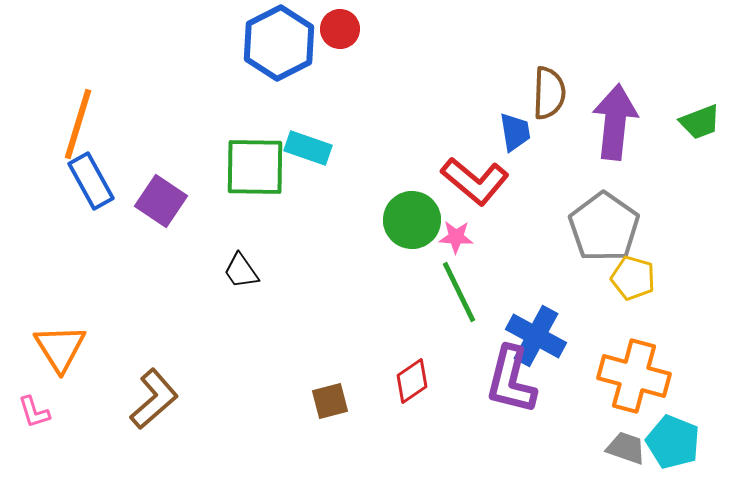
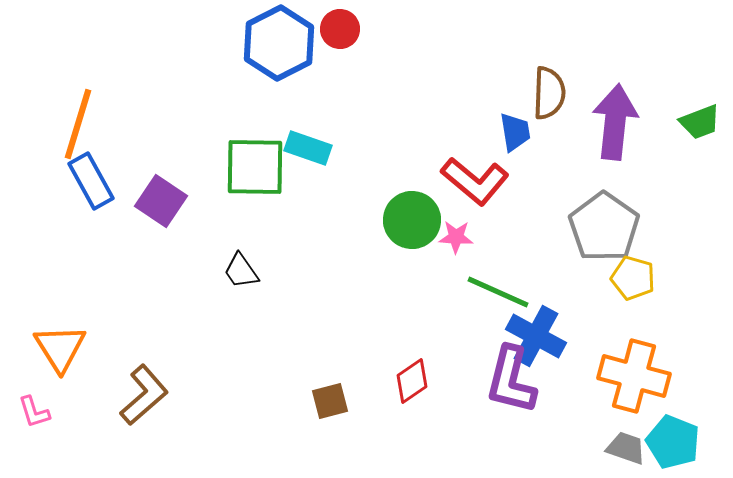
green line: moved 39 px right; rotated 40 degrees counterclockwise
brown L-shape: moved 10 px left, 4 px up
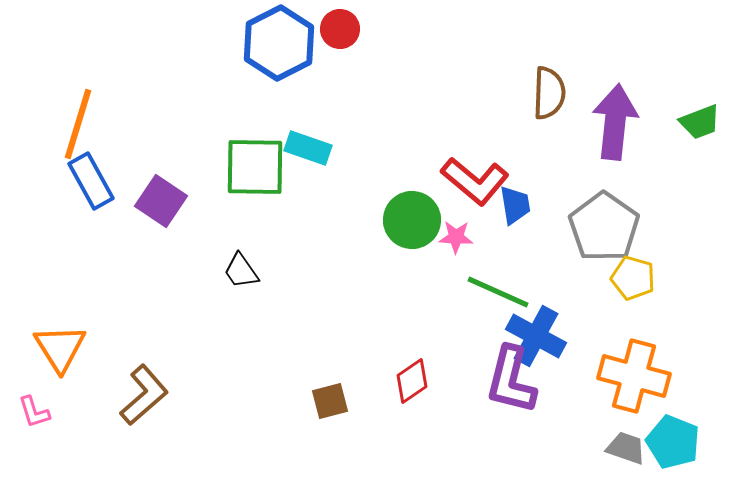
blue trapezoid: moved 73 px down
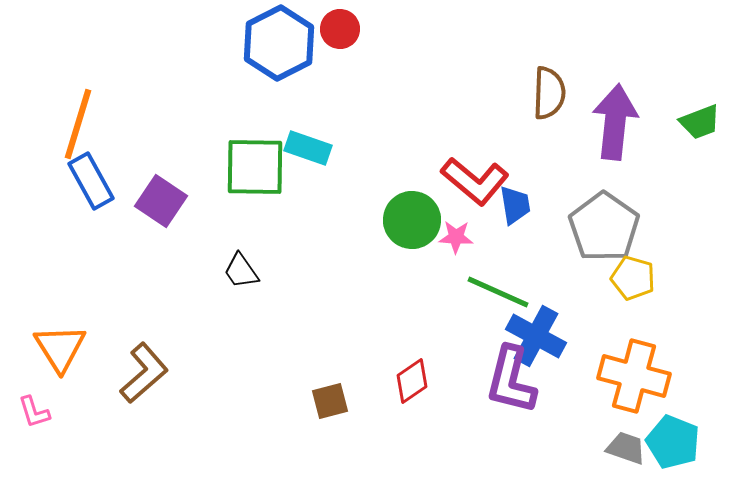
brown L-shape: moved 22 px up
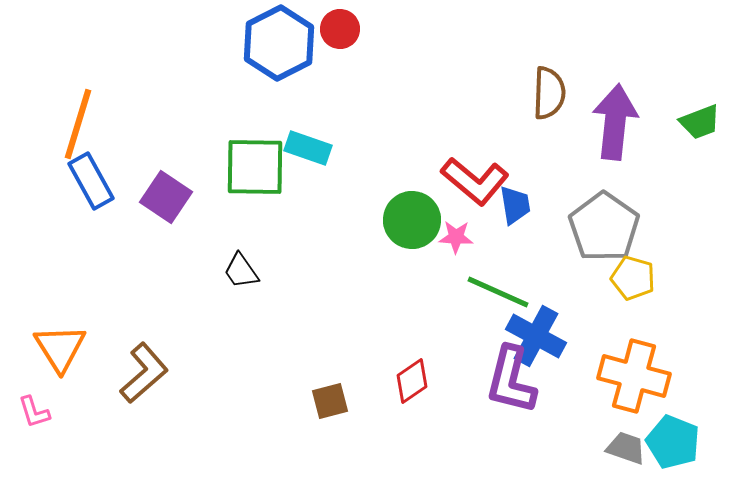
purple square: moved 5 px right, 4 px up
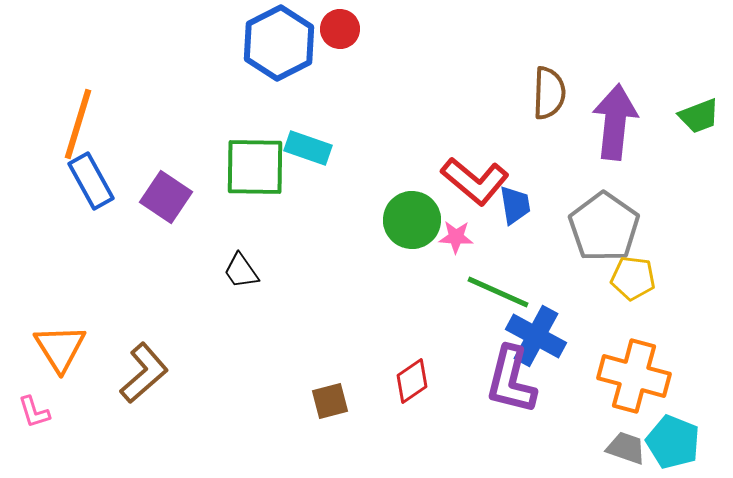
green trapezoid: moved 1 px left, 6 px up
yellow pentagon: rotated 9 degrees counterclockwise
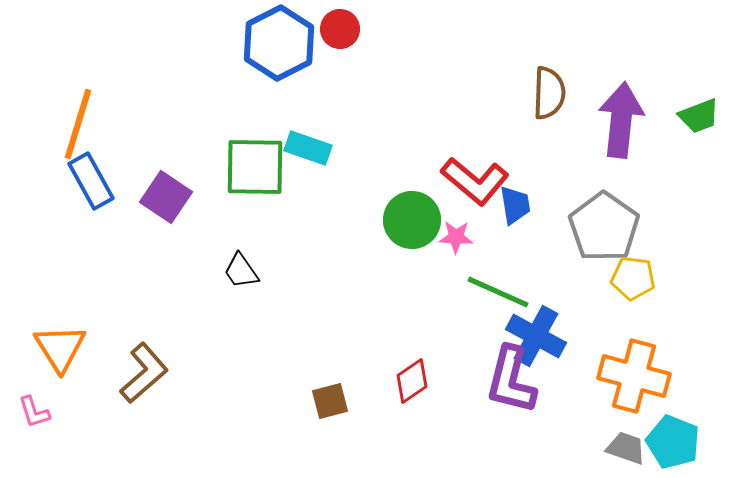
purple arrow: moved 6 px right, 2 px up
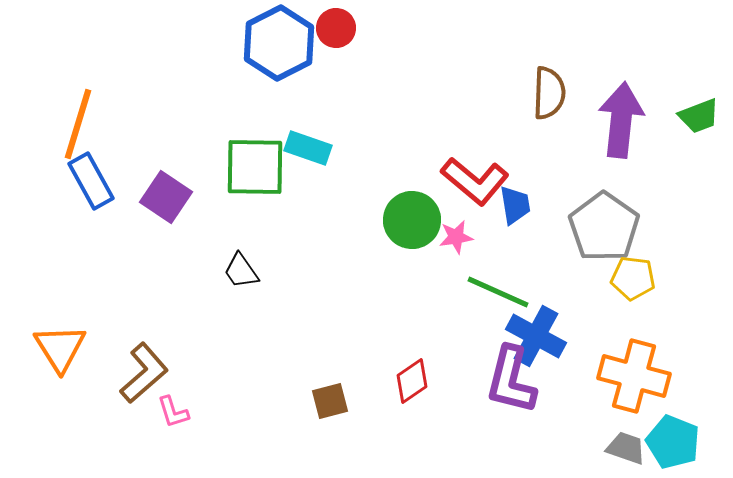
red circle: moved 4 px left, 1 px up
pink star: rotated 12 degrees counterclockwise
pink L-shape: moved 139 px right
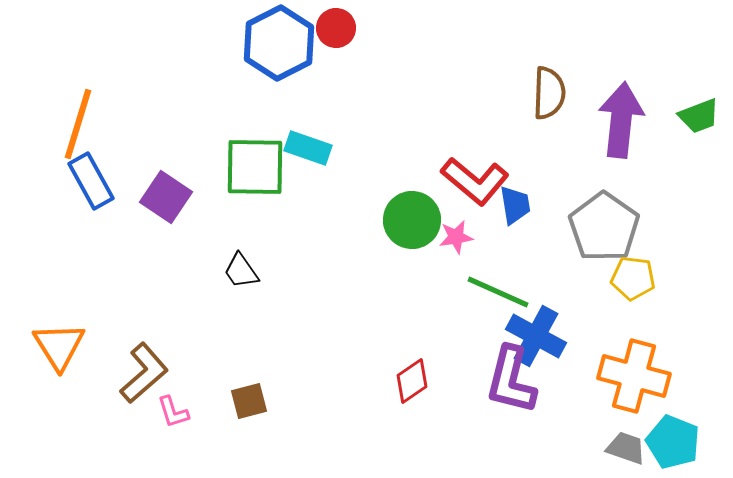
orange triangle: moved 1 px left, 2 px up
brown square: moved 81 px left
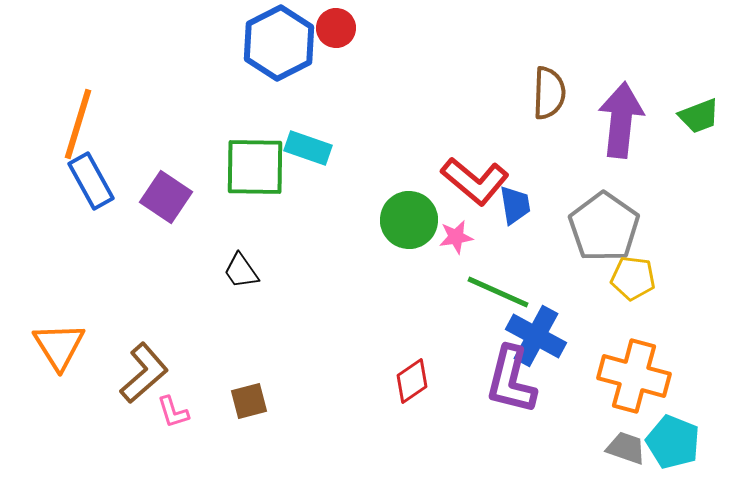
green circle: moved 3 px left
